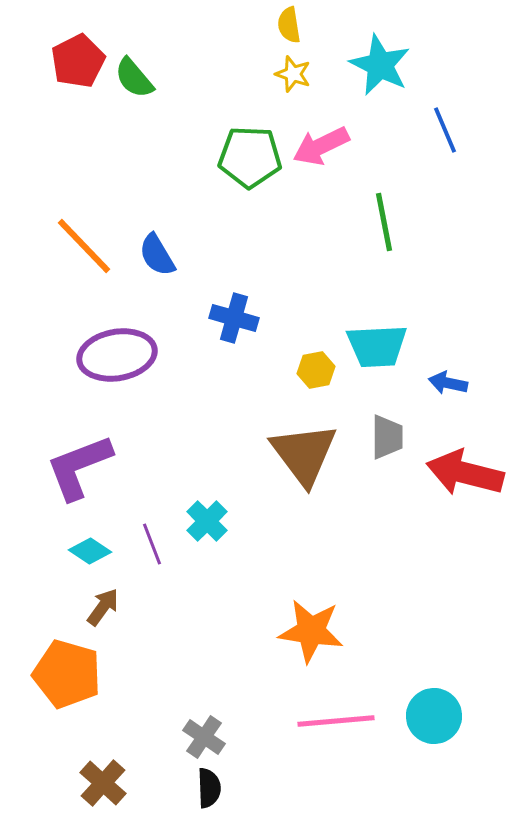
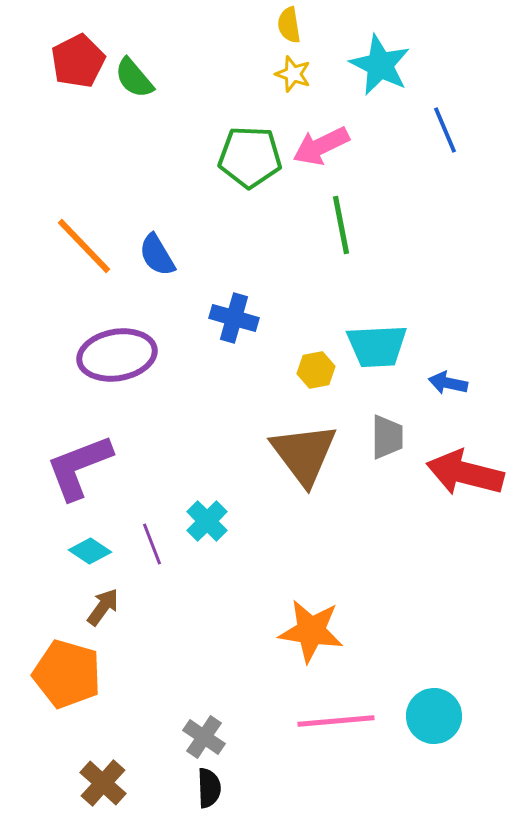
green line: moved 43 px left, 3 px down
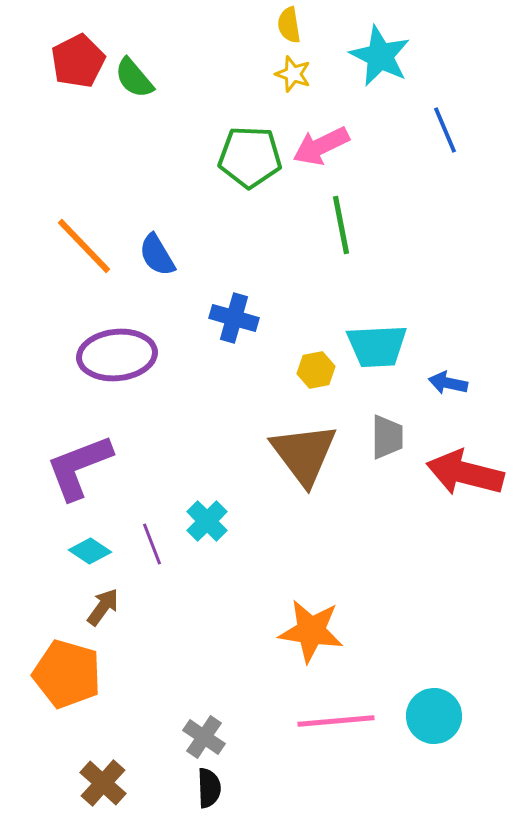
cyan star: moved 9 px up
purple ellipse: rotated 4 degrees clockwise
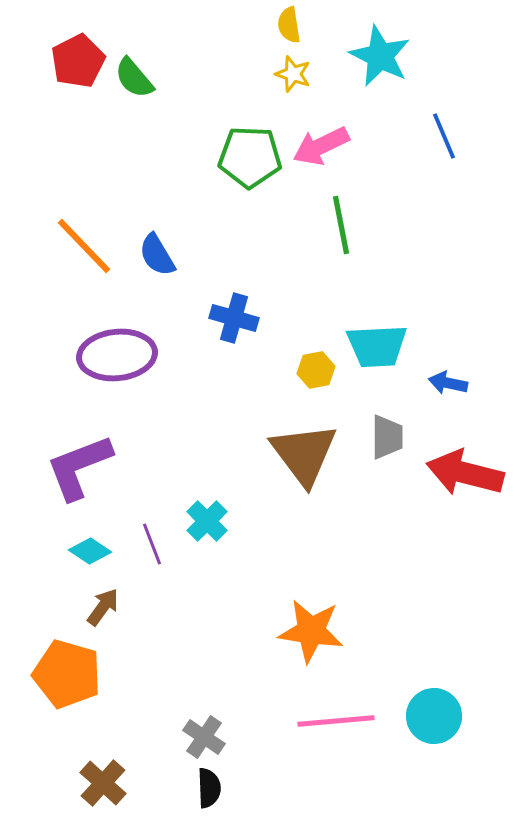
blue line: moved 1 px left, 6 px down
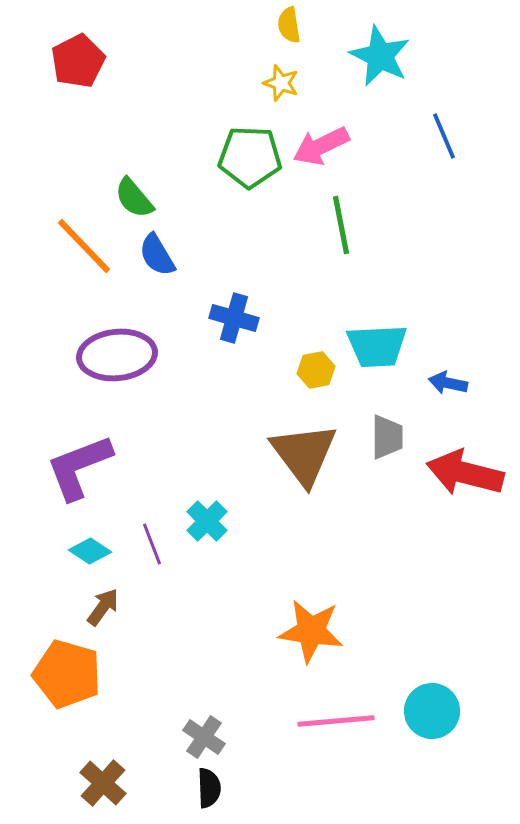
yellow star: moved 12 px left, 9 px down
green semicircle: moved 120 px down
cyan circle: moved 2 px left, 5 px up
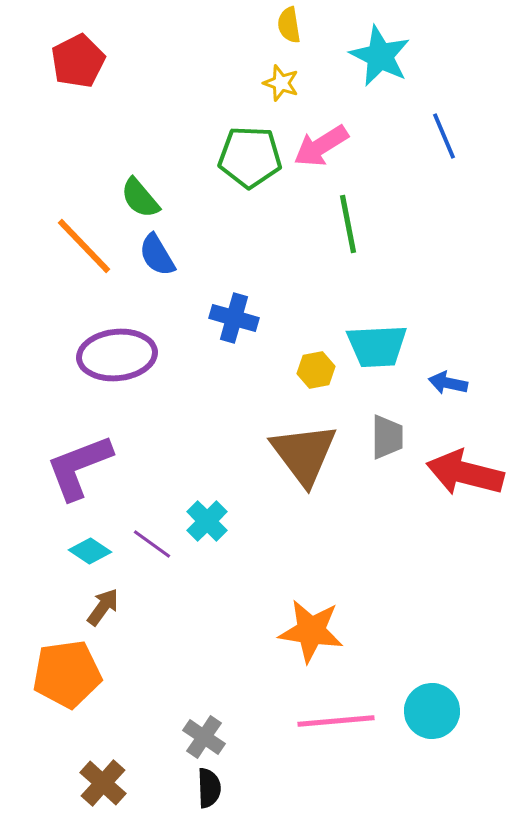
pink arrow: rotated 6 degrees counterclockwise
green semicircle: moved 6 px right
green line: moved 7 px right, 1 px up
purple line: rotated 33 degrees counterclockwise
orange pentagon: rotated 24 degrees counterclockwise
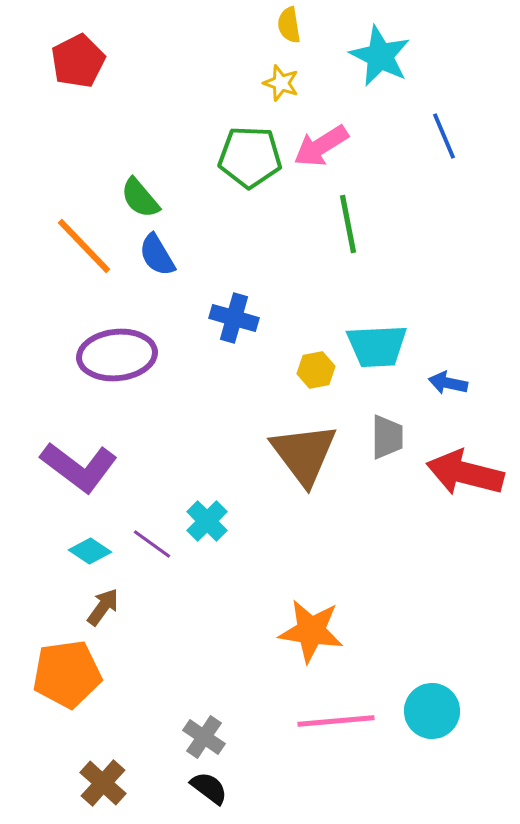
purple L-shape: rotated 122 degrees counterclockwise
black semicircle: rotated 51 degrees counterclockwise
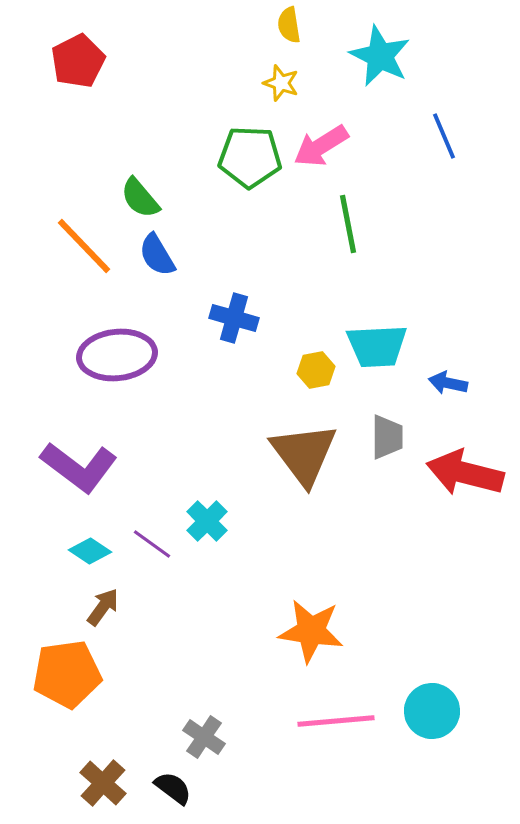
black semicircle: moved 36 px left
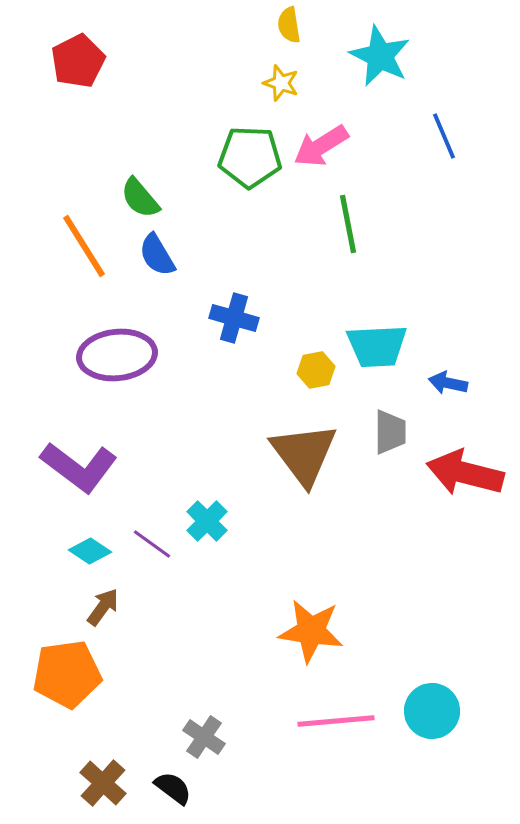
orange line: rotated 12 degrees clockwise
gray trapezoid: moved 3 px right, 5 px up
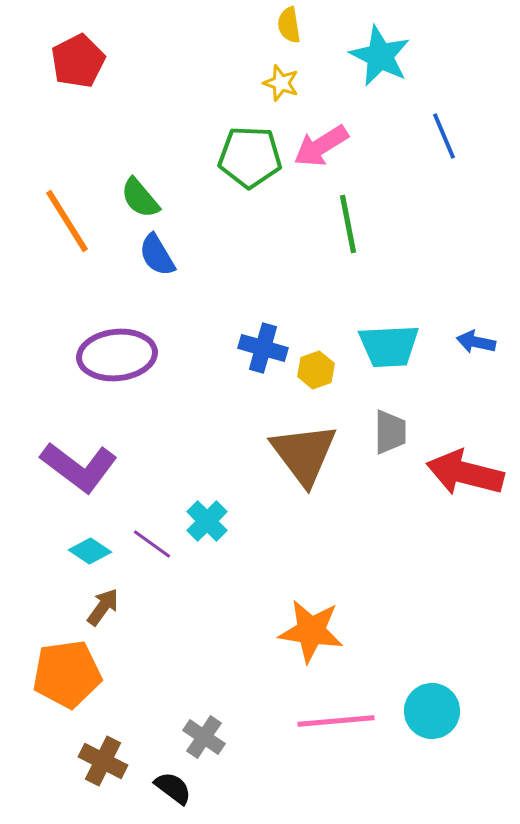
orange line: moved 17 px left, 25 px up
blue cross: moved 29 px right, 30 px down
cyan trapezoid: moved 12 px right
yellow hexagon: rotated 9 degrees counterclockwise
blue arrow: moved 28 px right, 41 px up
brown cross: moved 22 px up; rotated 15 degrees counterclockwise
